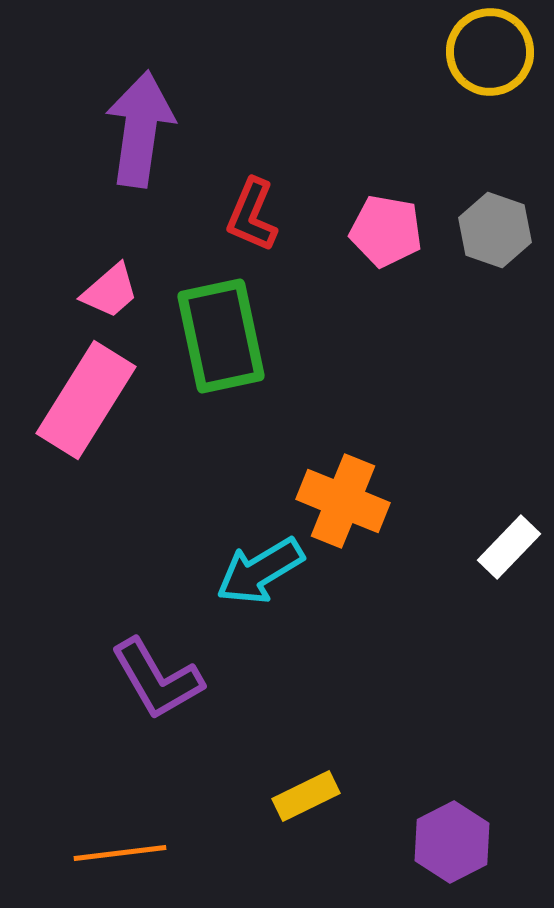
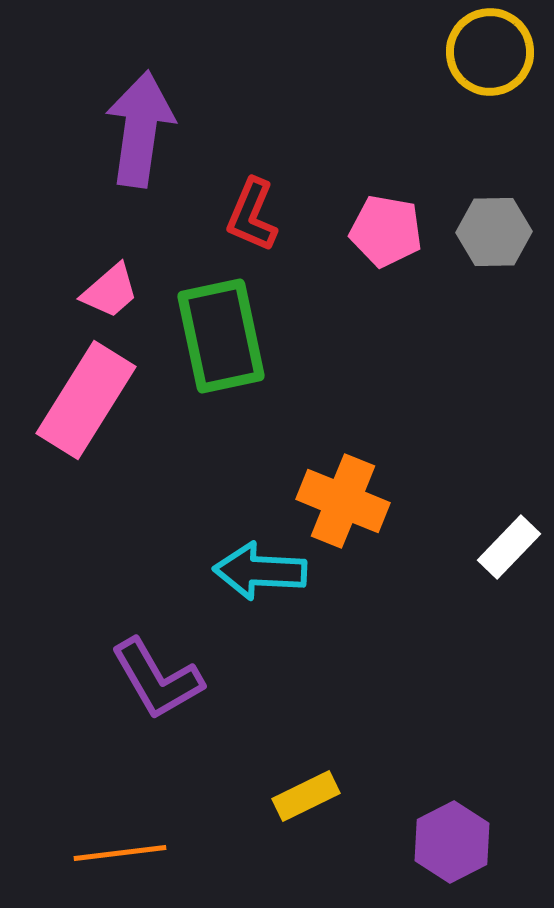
gray hexagon: moved 1 px left, 2 px down; rotated 20 degrees counterclockwise
cyan arrow: rotated 34 degrees clockwise
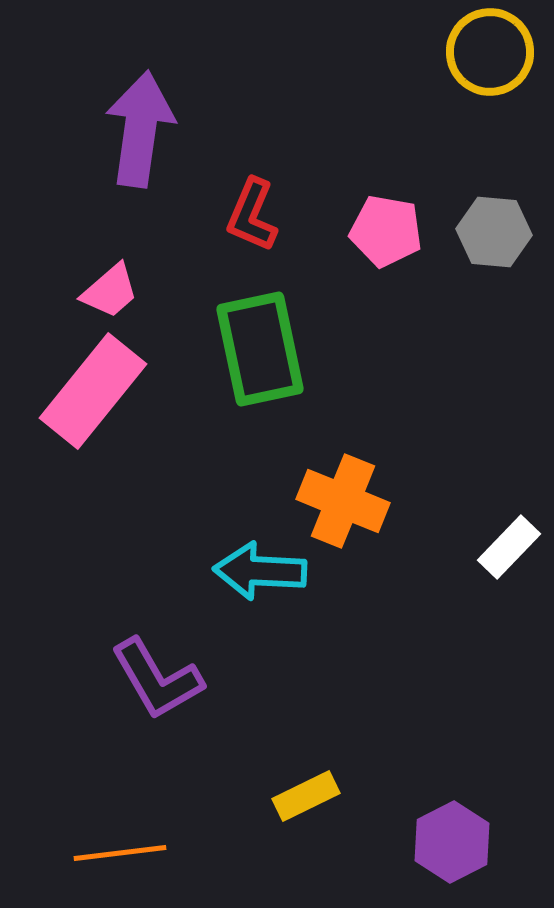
gray hexagon: rotated 6 degrees clockwise
green rectangle: moved 39 px right, 13 px down
pink rectangle: moved 7 px right, 9 px up; rotated 7 degrees clockwise
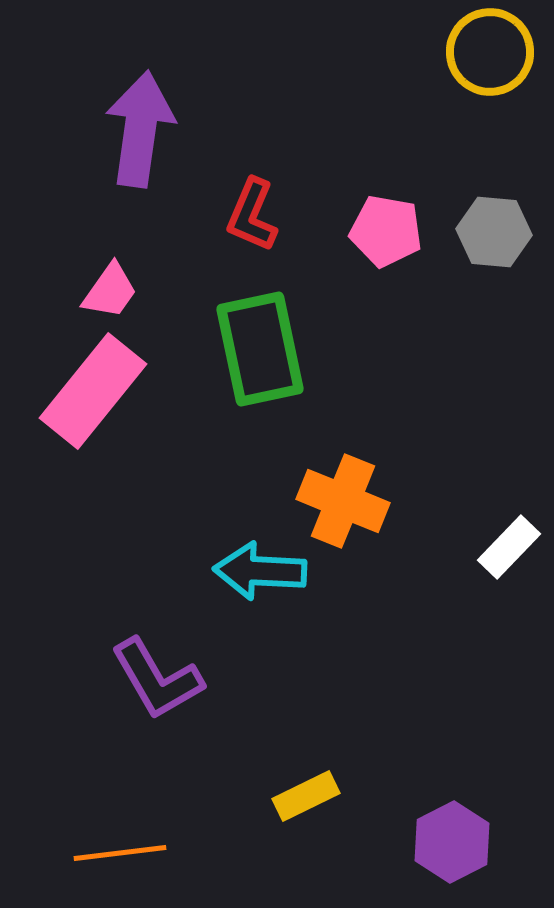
pink trapezoid: rotated 14 degrees counterclockwise
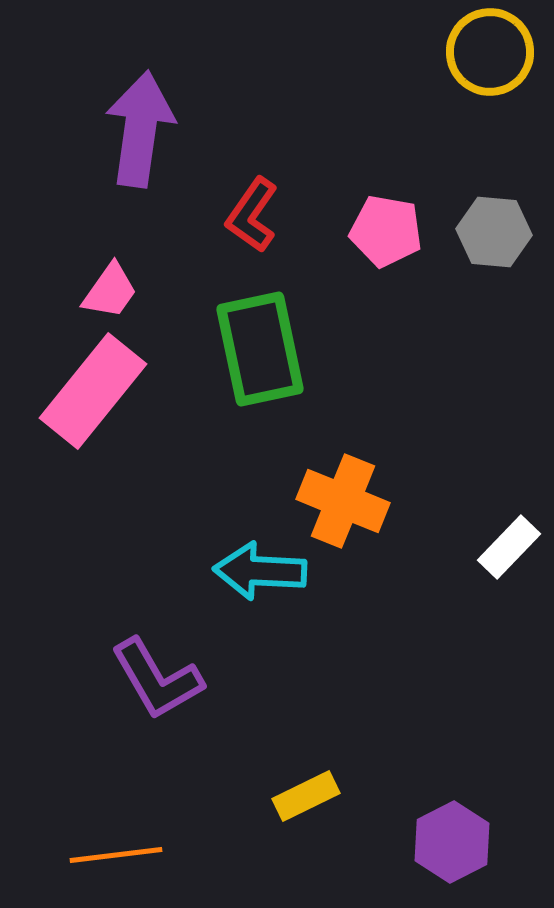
red L-shape: rotated 12 degrees clockwise
orange line: moved 4 px left, 2 px down
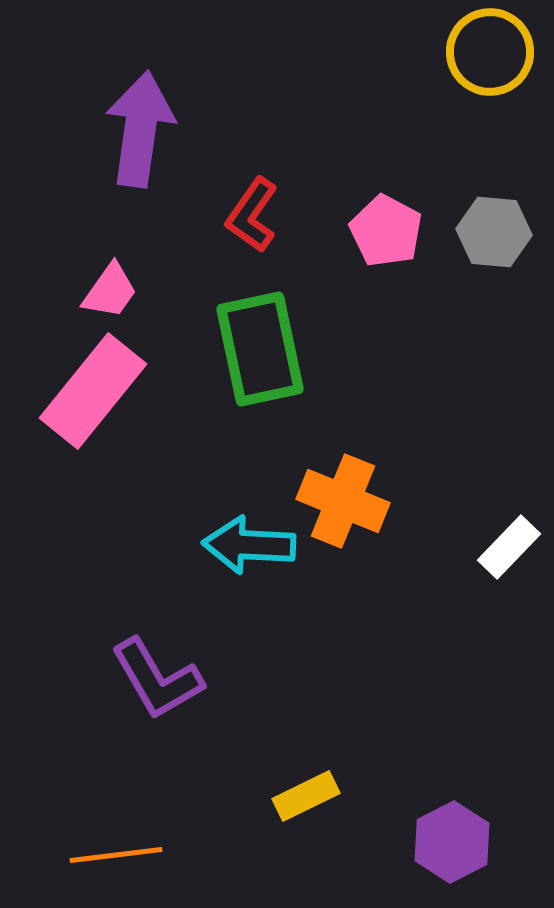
pink pentagon: rotated 18 degrees clockwise
cyan arrow: moved 11 px left, 26 px up
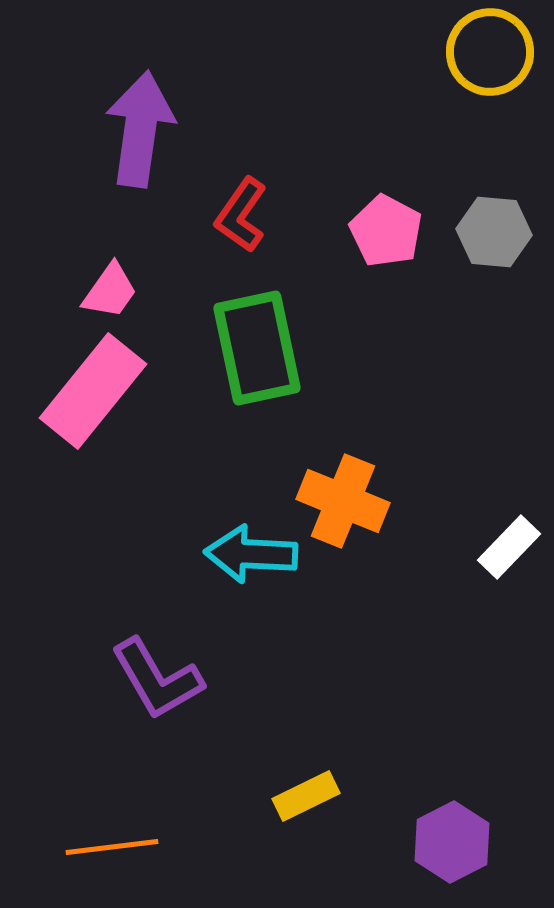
red L-shape: moved 11 px left
green rectangle: moved 3 px left, 1 px up
cyan arrow: moved 2 px right, 9 px down
orange line: moved 4 px left, 8 px up
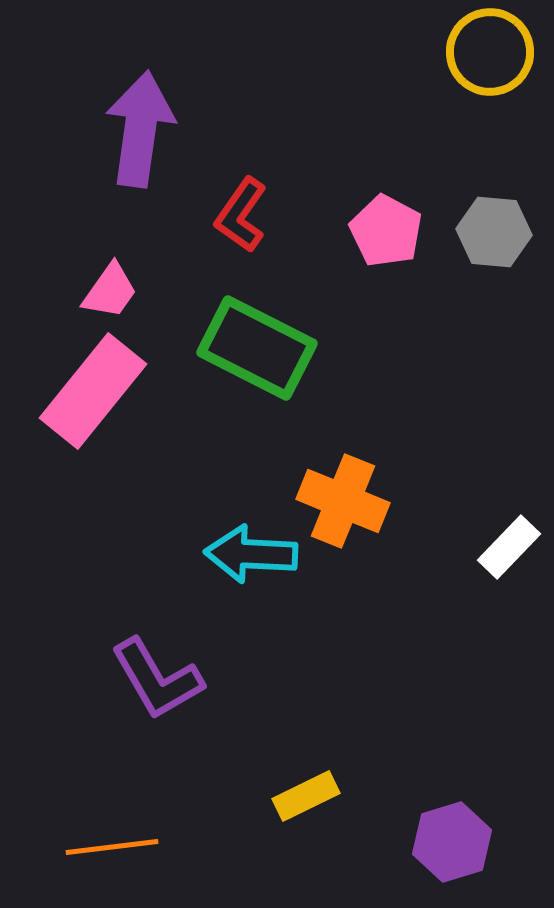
green rectangle: rotated 51 degrees counterclockwise
purple hexagon: rotated 10 degrees clockwise
